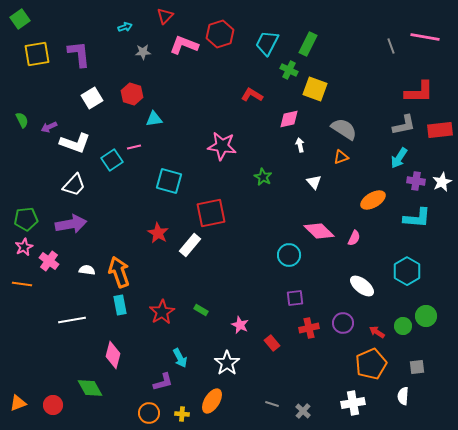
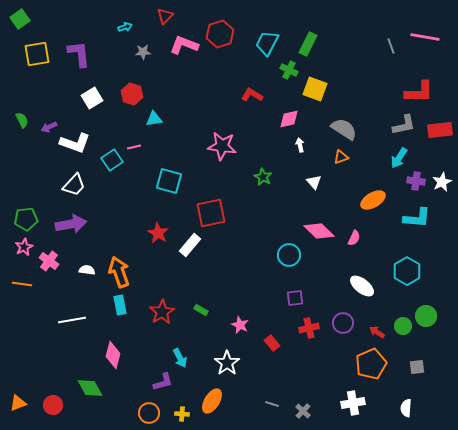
white semicircle at (403, 396): moved 3 px right, 12 px down
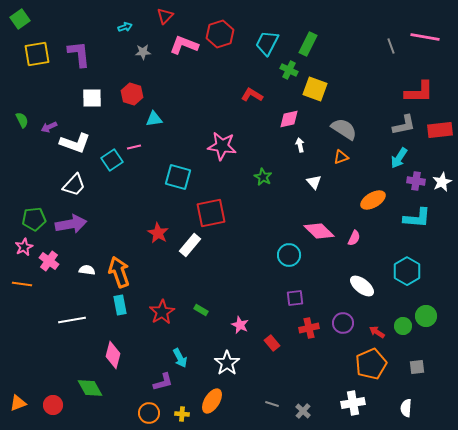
white square at (92, 98): rotated 30 degrees clockwise
cyan square at (169, 181): moved 9 px right, 4 px up
green pentagon at (26, 219): moved 8 px right
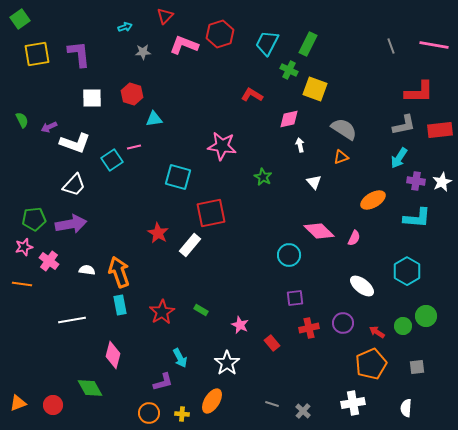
pink line at (425, 37): moved 9 px right, 8 px down
pink star at (24, 247): rotated 12 degrees clockwise
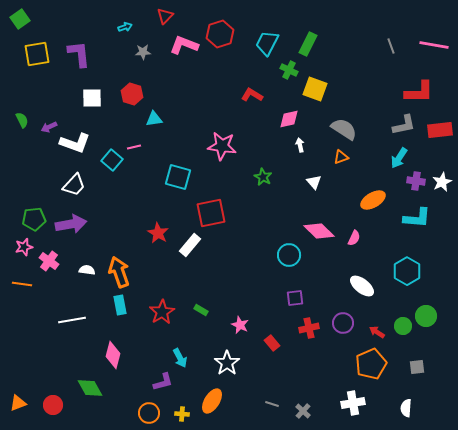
cyan square at (112, 160): rotated 15 degrees counterclockwise
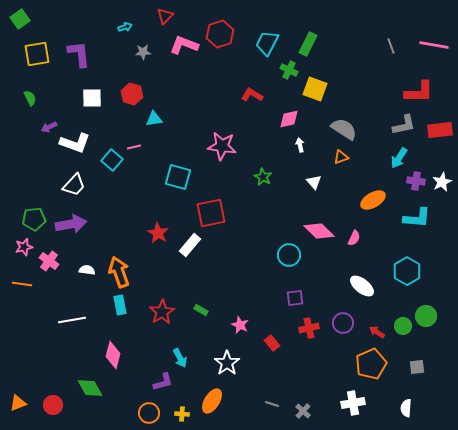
green semicircle at (22, 120): moved 8 px right, 22 px up
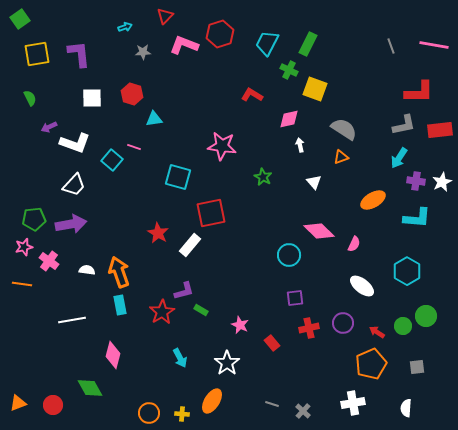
pink line at (134, 147): rotated 32 degrees clockwise
pink semicircle at (354, 238): moved 6 px down
purple L-shape at (163, 382): moved 21 px right, 91 px up
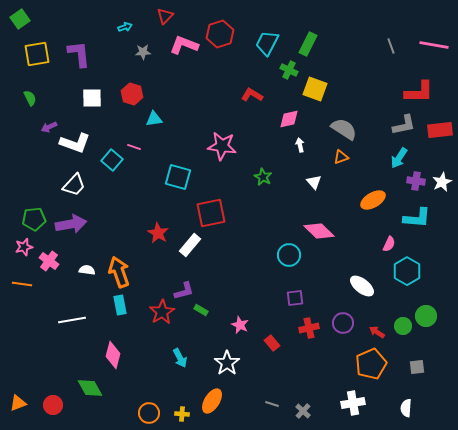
pink semicircle at (354, 244): moved 35 px right
